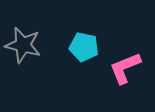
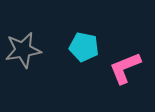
gray star: moved 5 px down; rotated 24 degrees counterclockwise
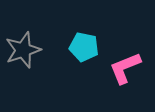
gray star: rotated 9 degrees counterclockwise
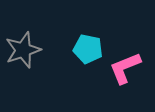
cyan pentagon: moved 4 px right, 2 px down
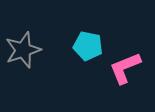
cyan pentagon: moved 3 px up
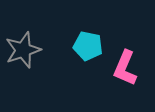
pink L-shape: rotated 45 degrees counterclockwise
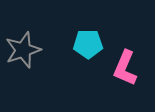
cyan pentagon: moved 2 px up; rotated 12 degrees counterclockwise
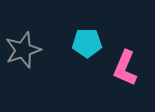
cyan pentagon: moved 1 px left, 1 px up
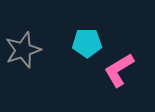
pink L-shape: moved 6 px left, 2 px down; rotated 36 degrees clockwise
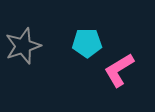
gray star: moved 4 px up
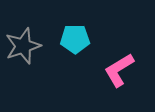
cyan pentagon: moved 12 px left, 4 px up
